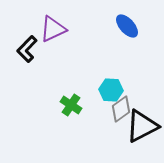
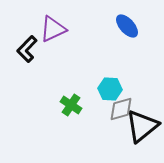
cyan hexagon: moved 1 px left, 1 px up
gray diamond: rotated 20 degrees clockwise
black triangle: rotated 12 degrees counterclockwise
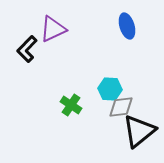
blue ellipse: rotated 25 degrees clockwise
gray diamond: moved 2 px up; rotated 8 degrees clockwise
black triangle: moved 3 px left, 5 px down
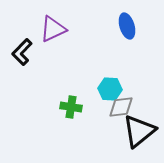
black L-shape: moved 5 px left, 3 px down
green cross: moved 2 px down; rotated 25 degrees counterclockwise
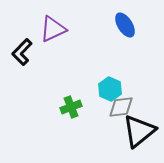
blue ellipse: moved 2 px left, 1 px up; rotated 15 degrees counterclockwise
cyan hexagon: rotated 20 degrees clockwise
green cross: rotated 30 degrees counterclockwise
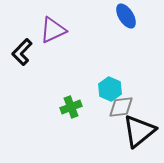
blue ellipse: moved 1 px right, 9 px up
purple triangle: moved 1 px down
